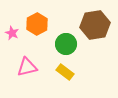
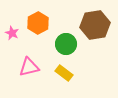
orange hexagon: moved 1 px right, 1 px up
pink triangle: moved 2 px right
yellow rectangle: moved 1 px left, 1 px down
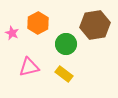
yellow rectangle: moved 1 px down
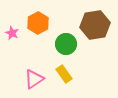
pink triangle: moved 5 px right, 12 px down; rotated 20 degrees counterclockwise
yellow rectangle: rotated 18 degrees clockwise
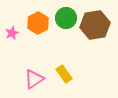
pink star: rotated 24 degrees clockwise
green circle: moved 26 px up
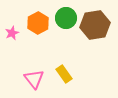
pink triangle: rotated 35 degrees counterclockwise
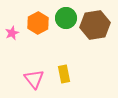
yellow rectangle: rotated 24 degrees clockwise
